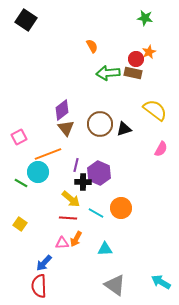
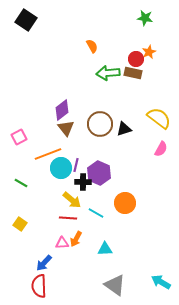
yellow semicircle: moved 4 px right, 8 px down
cyan circle: moved 23 px right, 4 px up
yellow arrow: moved 1 px right, 1 px down
orange circle: moved 4 px right, 5 px up
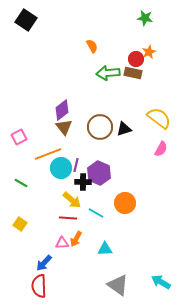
brown circle: moved 3 px down
brown triangle: moved 2 px left, 1 px up
gray triangle: moved 3 px right
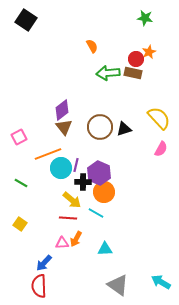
yellow semicircle: rotated 10 degrees clockwise
orange circle: moved 21 px left, 11 px up
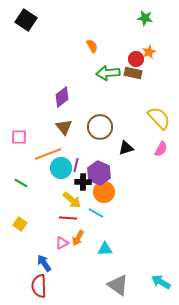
purple diamond: moved 13 px up
black triangle: moved 2 px right, 19 px down
pink square: rotated 28 degrees clockwise
orange arrow: moved 2 px right, 1 px up
pink triangle: rotated 24 degrees counterclockwise
blue arrow: rotated 102 degrees clockwise
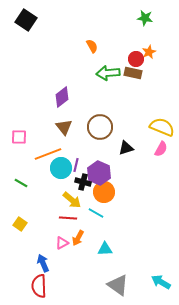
yellow semicircle: moved 3 px right, 9 px down; rotated 25 degrees counterclockwise
black cross: rotated 14 degrees clockwise
blue arrow: moved 1 px left; rotated 12 degrees clockwise
